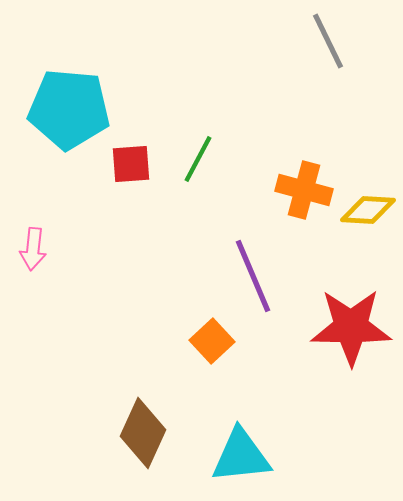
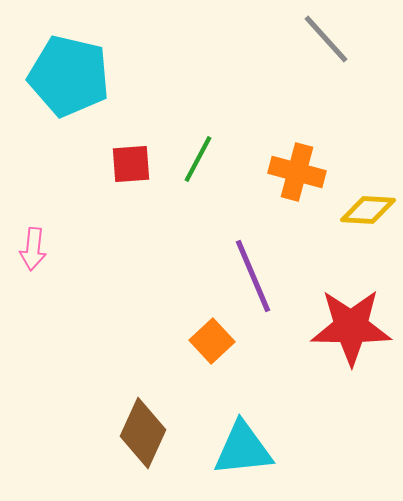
gray line: moved 2 px left, 2 px up; rotated 16 degrees counterclockwise
cyan pentagon: moved 33 px up; rotated 8 degrees clockwise
orange cross: moved 7 px left, 18 px up
cyan triangle: moved 2 px right, 7 px up
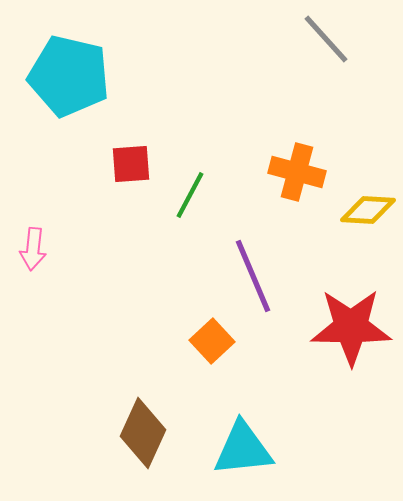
green line: moved 8 px left, 36 px down
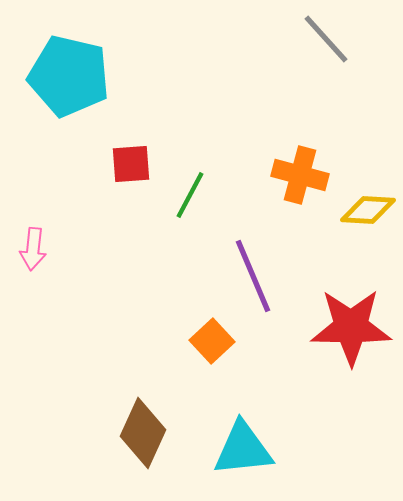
orange cross: moved 3 px right, 3 px down
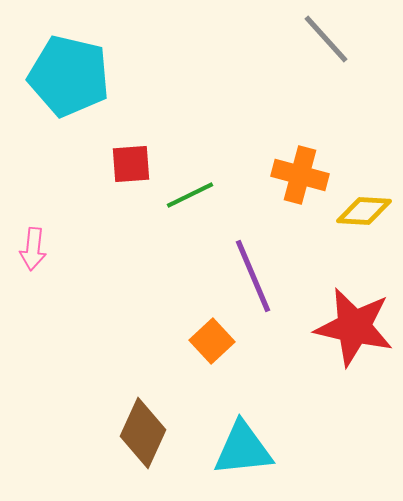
green line: rotated 36 degrees clockwise
yellow diamond: moved 4 px left, 1 px down
red star: moved 3 px right; rotated 12 degrees clockwise
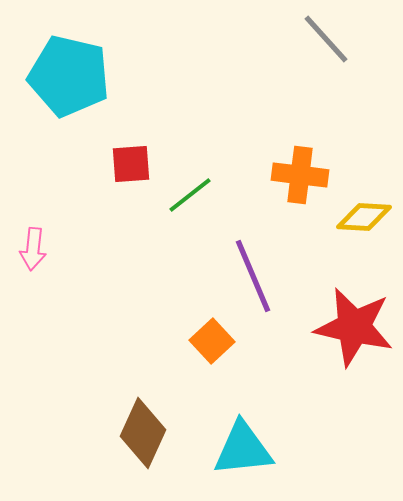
orange cross: rotated 8 degrees counterclockwise
green line: rotated 12 degrees counterclockwise
yellow diamond: moved 6 px down
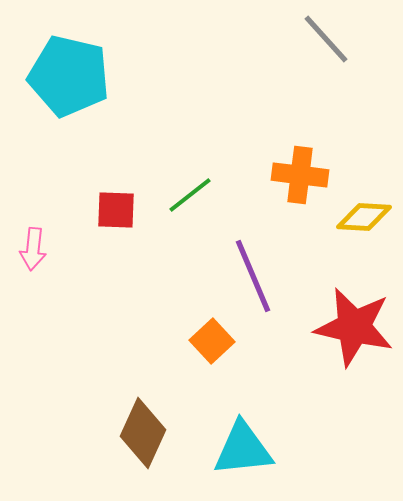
red square: moved 15 px left, 46 px down; rotated 6 degrees clockwise
